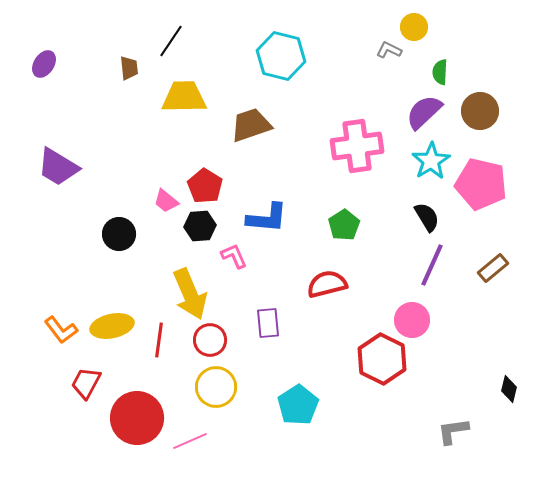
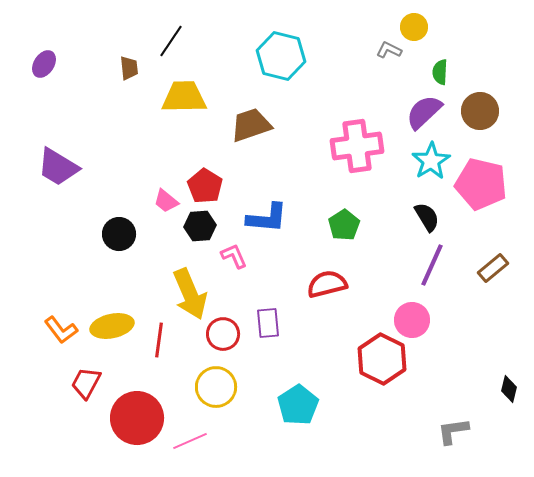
red circle at (210, 340): moved 13 px right, 6 px up
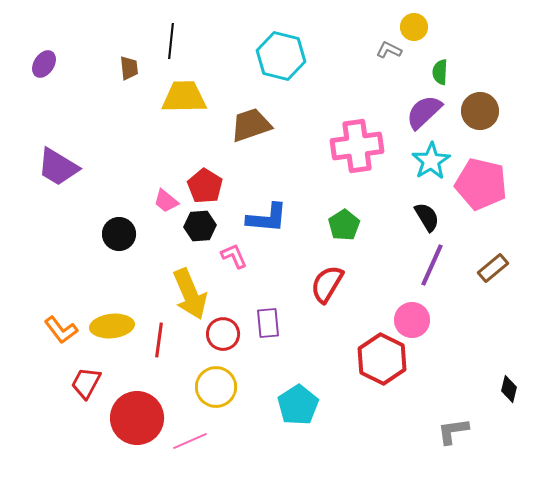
black line at (171, 41): rotated 28 degrees counterclockwise
red semicircle at (327, 284): rotated 45 degrees counterclockwise
yellow ellipse at (112, 326): rotated 6 degrees clockwise
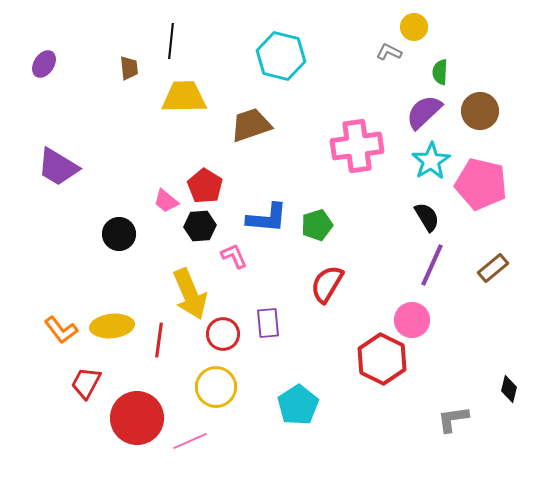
gray L-shape at (389, 50): moved 2 px down
green pentagon at (344, 225): moved 27 px left; rotated 16 degrees clockwise
gray L-shape at (453, 431): moved 12 px up
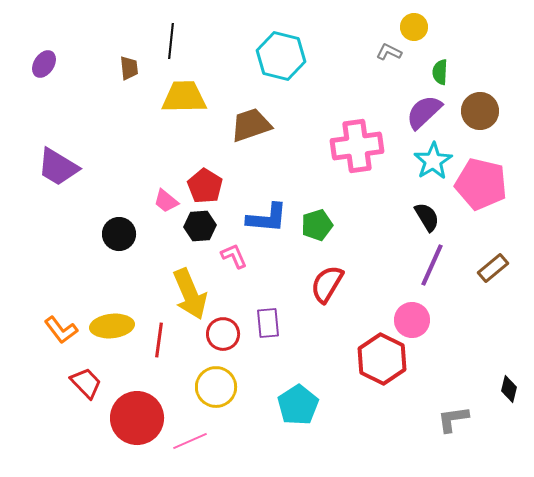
cyan star at (431, 161): moved 2 px right
red trapezoid at (86, 383): rotated 108 degrees clockwise
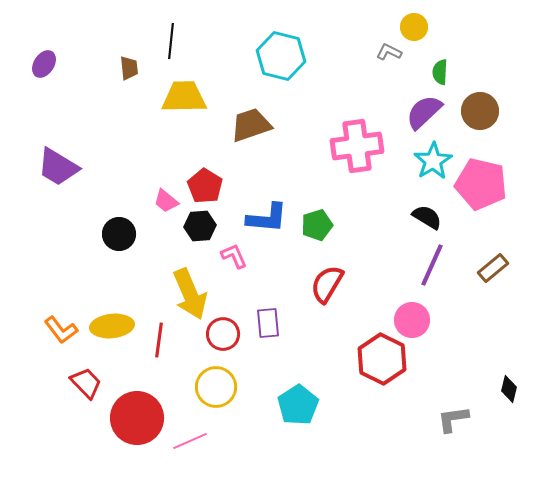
black semicircle at (427, 217): rotated 28 degrees counterclockwise
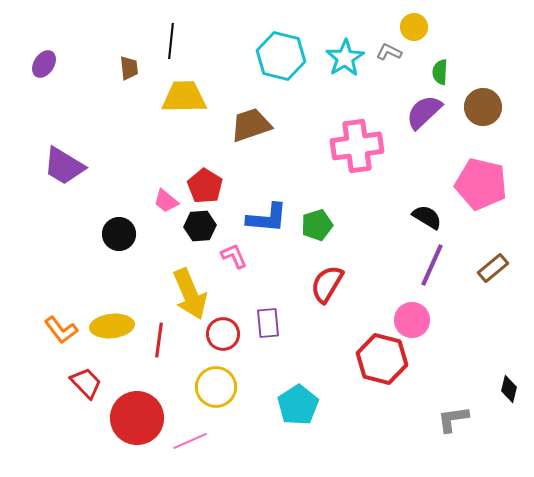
brown circle at (480, 111): moved 3 px right, 4 px up
cyan star at (433, 161): moved 88 px left, 103 px up
purple trapezoid at (58, 167): moved 6 px right, 1 px up
red hexagon at (382, 359): rotated 12 degrees counterclockwise
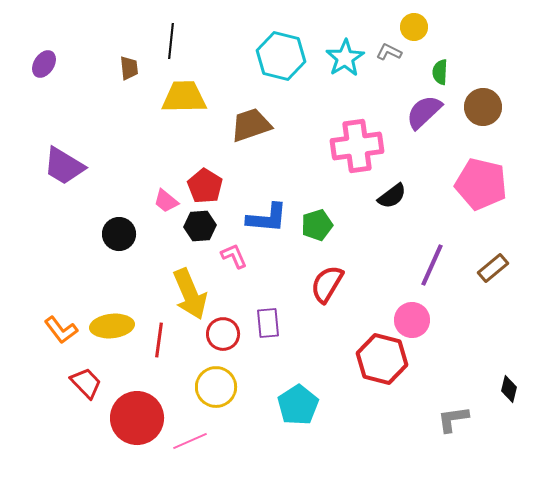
black semicircle at (427, 217): moved 35 px left, 21 px up; rotated 112 degrees clockwise
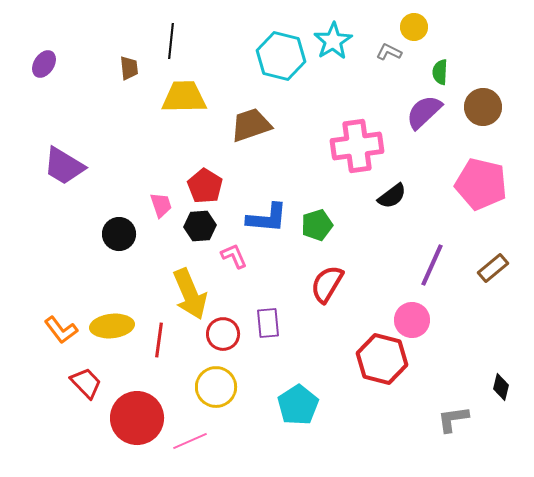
cyan star at (345, 58): moved 12 px left, 17 px up
pink trapezoid at (166, 201): moved 5 px left, 4 px down; rotated 148 degrees counterclockwise
black diamond at (509, 389): moved 8 px left, 2 px up
